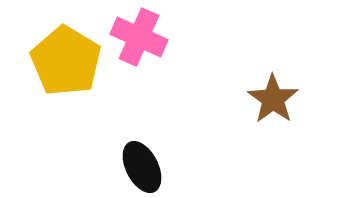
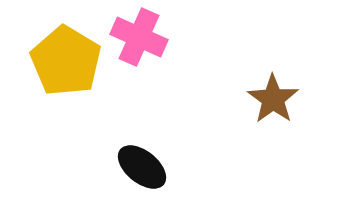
black ellipse: rotated 24 degrees counterclockwise
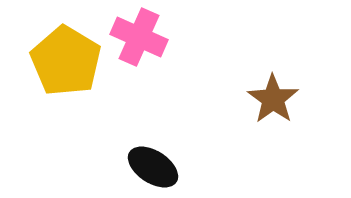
black ellipse: moved 11 px right; rotated 6 degrees counterclockwise
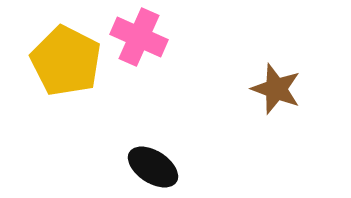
yellow pentagon: rotated 4 degrees counterclockwise
brown star: moved 3 px right, 10 px up; rotated 15 degrees counterclockwise
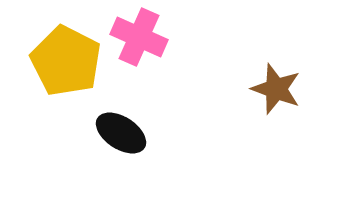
black ellipse: moved 32 px left, 34 px up
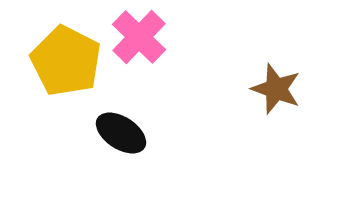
pink cross: rotated 20 degrees clockwise
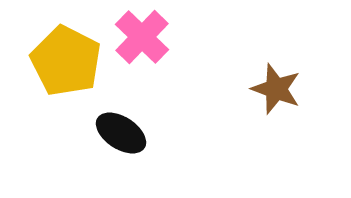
pink cross: moved 3 px right
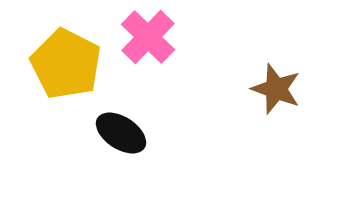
pink cross: moved 6 px right
yellow pentagon: moved 3 px down
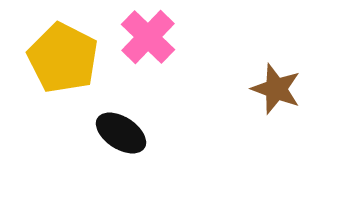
yellow pentagon: moved 3 px left, 6 px up
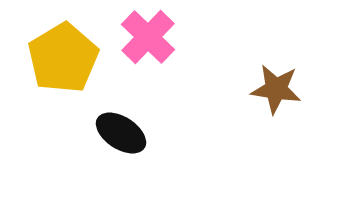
yellow pentagon: rotated 14 degrees clockwise
brown star: rotated 12 degrees counterclockwise
